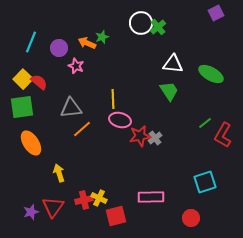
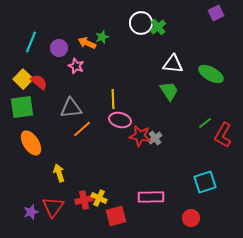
red star: rotated 20 degrees clockwise
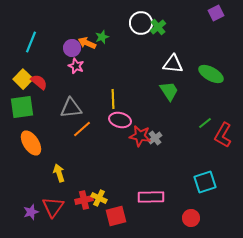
purple circle: moved 13 px right
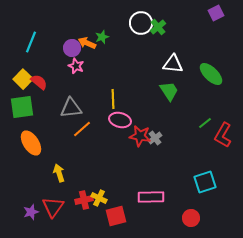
green ellipse: rotated 15 degrees clockwise
